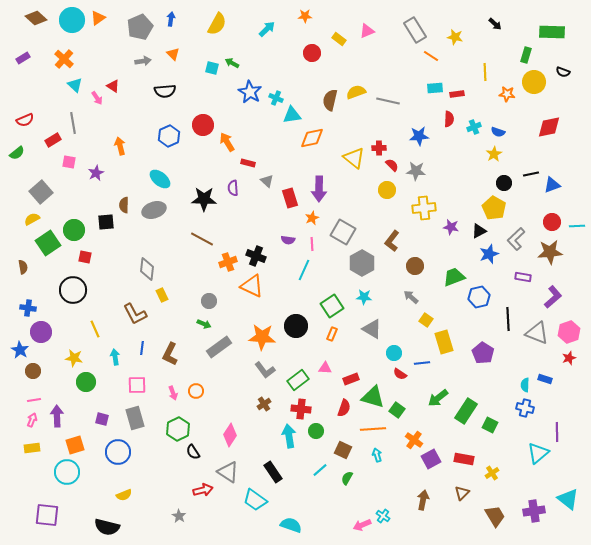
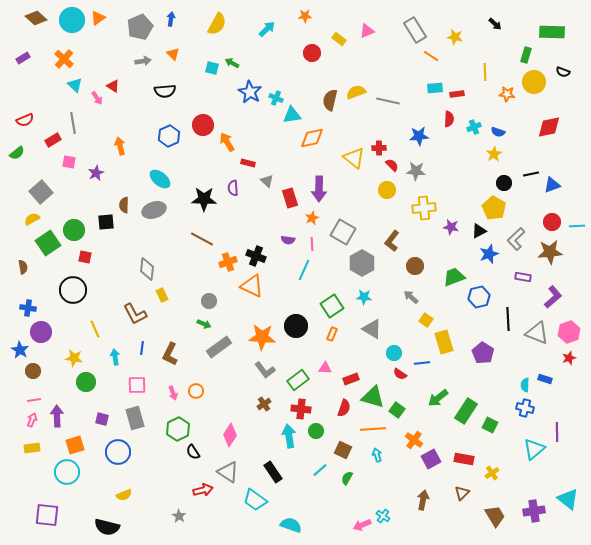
cyan triangle at (538, 453): moved 4 px left, 4 px up
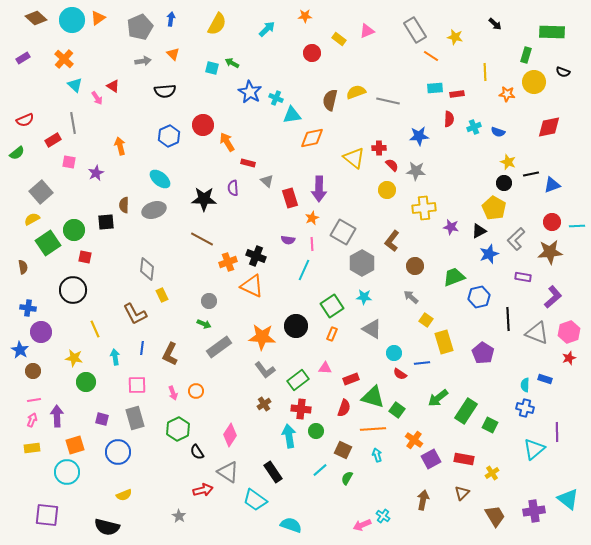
yellow star at (494, 154): moved 14 px right, 8 px down; rotated 21 degrees counterclockwise
black semicircle at (193, 452): moved 4 px right
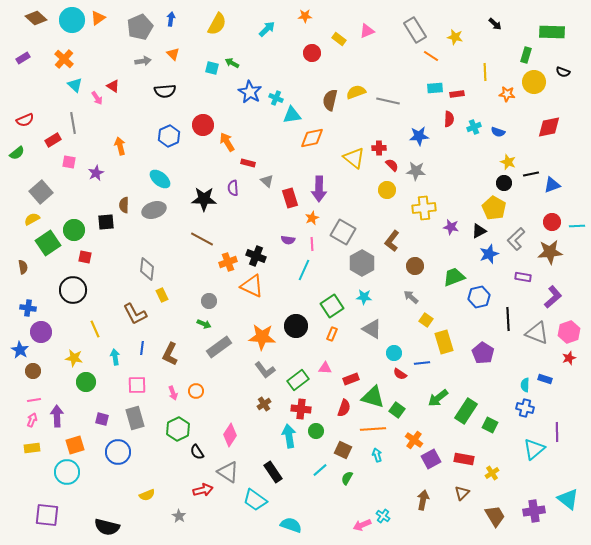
yellow semicircle at (124, 495): moved 23 px right
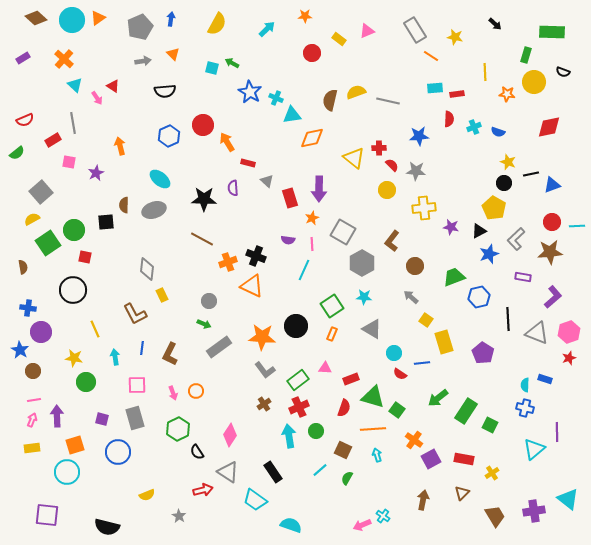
red cross at (301, 409): moved 2 px left, 2 px up; rotated 30 degrees counterclockwise
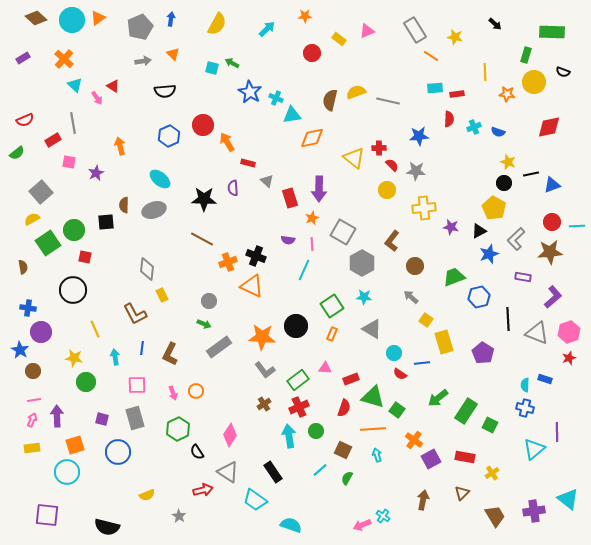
red rectangle at (464, 459): moved 1 px right, 2 px up
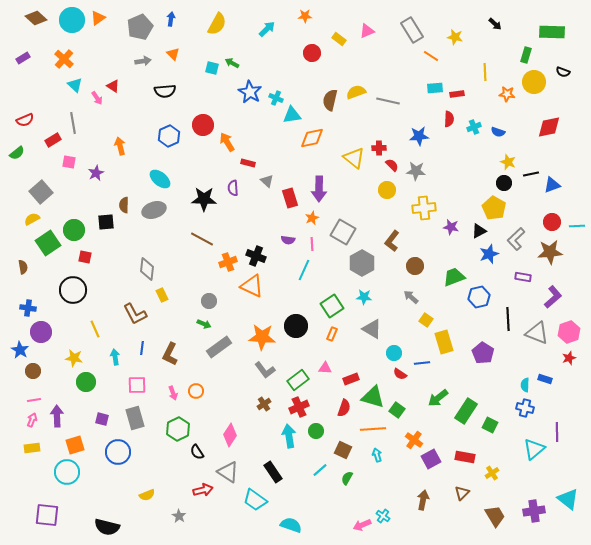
gray rectangle at (415, 30): moved 3 px left
